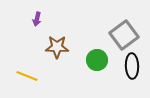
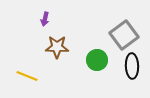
purple arrow: moved 8 px right
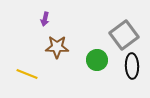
yellow line: moved 2 px up
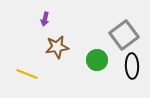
brown star: rotated 10 degrees counterclockwise
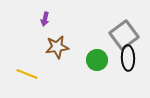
black ellipse: moved 4 px left, 8 px up
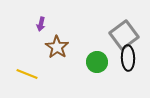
purple arrow: moved 4 px left, 5 px down
brown star: rotated 30 degrees counterclockwise
green circle: moved 2 px down
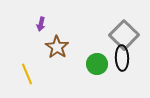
gray square: rotated 8 degrees counterclockwise
black ellipse: moved 6 px left
green circle: moved 2 px down
yellow line: rotated 45 degrees clockwise
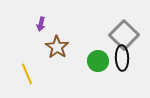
green circle: moved 1 px right, 3 px up
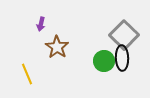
green circle: moved 6 px right
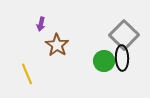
brown star: moved 2 px up
